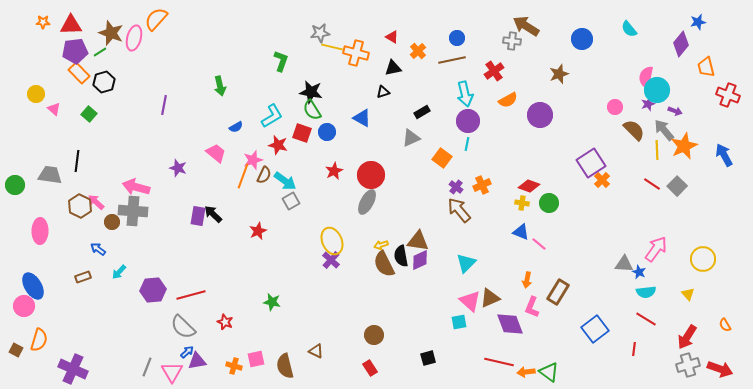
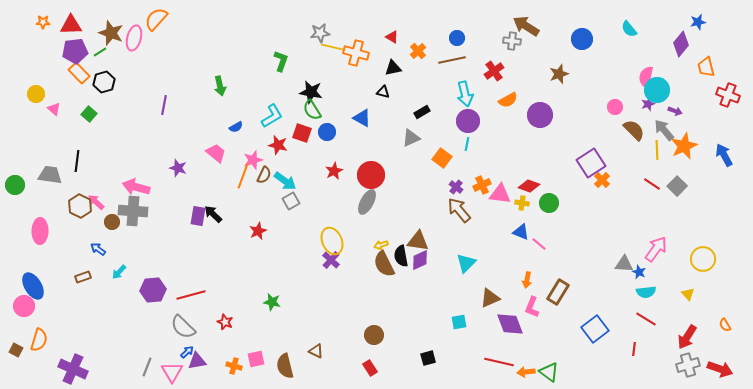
black triangle at (383, 92): rotated 32 degrees clockwise
pink triangle at (470, 301): moved 30 px right, 107 px up; rotated 35 degrees counterclockwise
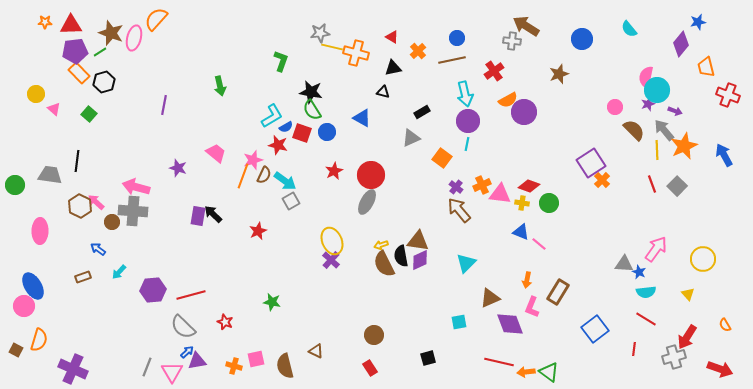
orange star at (43, 22): moved 2 px right
purple circle at (540, 115): moved 16 px left, 3 px up
blue semicircle at (236, 127): moved 50 px right
red line at (652, 184): rotated 36 degrees clockwise
gray cross at (688, 365): moved 14 px left, 8 px up
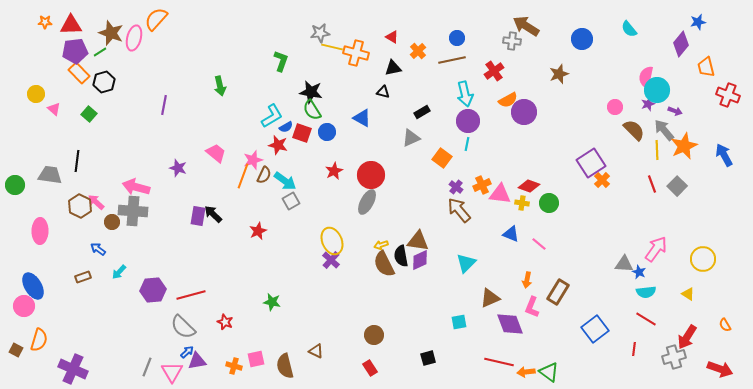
blue triangle at (521, 232): moved 10 px left, 2 px down
yellow triangle at (688, 294): rotated 16 degrees counterclockwise
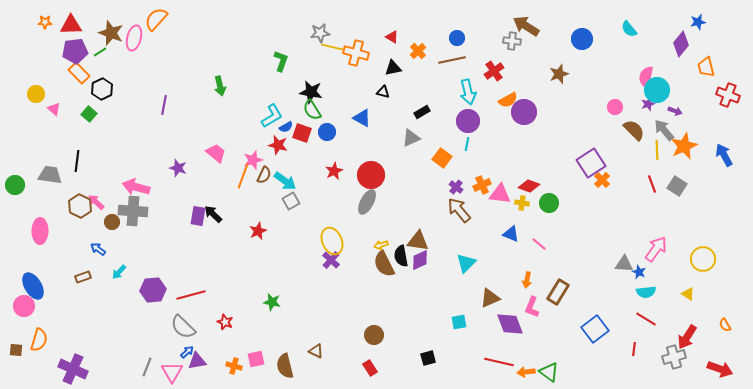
black hexagon at (104, 82): moved 2 px left, 7 px down; rotated 10 degrees counterclockwise
cyan arrow at (465, 94): moved 3 px right, 2 px up
gray square at (677, 186): rotated 12 degrees counterclockwise
brown square at (16, 350): rotated 24 degrees counterclockwise
